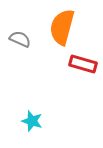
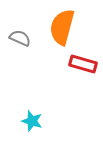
gray semicircle: moved 1 px up
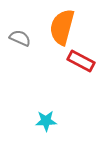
red rectangle: moved 2 px left, 3 px up; rotated 12 degrees clockwise
cyan star: moved 14 px right; rotated 20 degrees counterclockwise
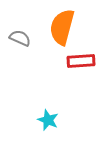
red rectangle: rotated 32 degrees counterclockwise
cyan star: moved 2 px right, 1 px up; rotated 25 degrees clockwise
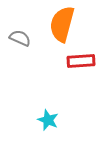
orange semicircle: moved 3 px up
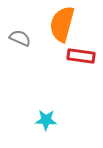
red rectangle: moved 5 px up; rotated 12 degrees clockwise
cyan star: moved 2 px left; rotated 20 degrees counterclockwise
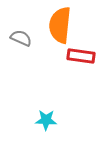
orange semicircle: moved 2 px left, 1 px down; rotated 9 degrees counterclockwise
gray semicircle: moved 1 px right
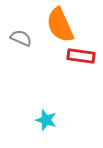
orange semicircle: rotated 30 degrees counterclockwise
cyan star: rotated 15 degrees clockwise
